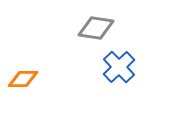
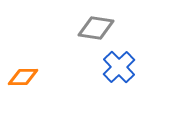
orange diamond: moved 2 px up
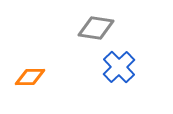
orange diamond: moved 7 px right
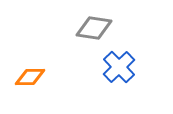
gray diamond: moved 2 px left
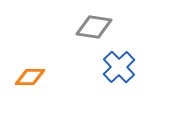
gray diamond: moved 1 px up
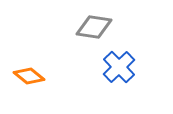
orange diamond: moved 1 px left, 1 px up; rotated 40 degrees clockwise
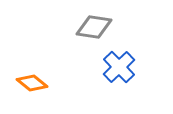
orange diamond: moved 3 px right, 7 px down
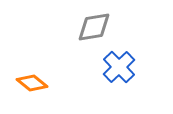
gray diamond: rotated 18 degrees counterclockwise
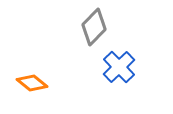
gray diamond: rotated 36 degrees counterclockwise
